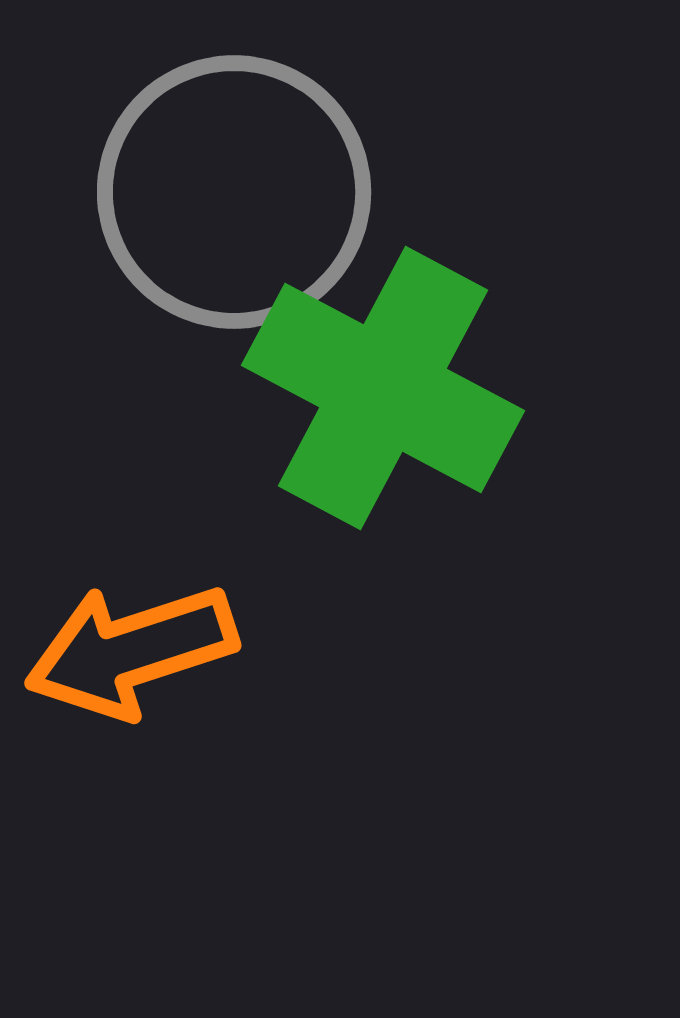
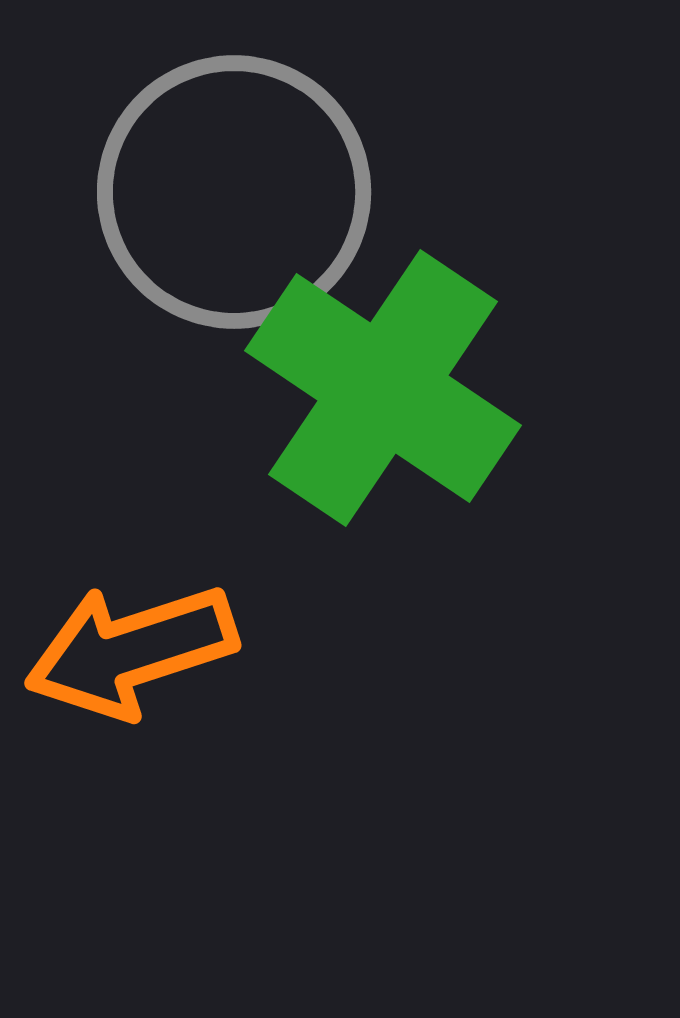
green cross: rotated 6 degrees clockwise
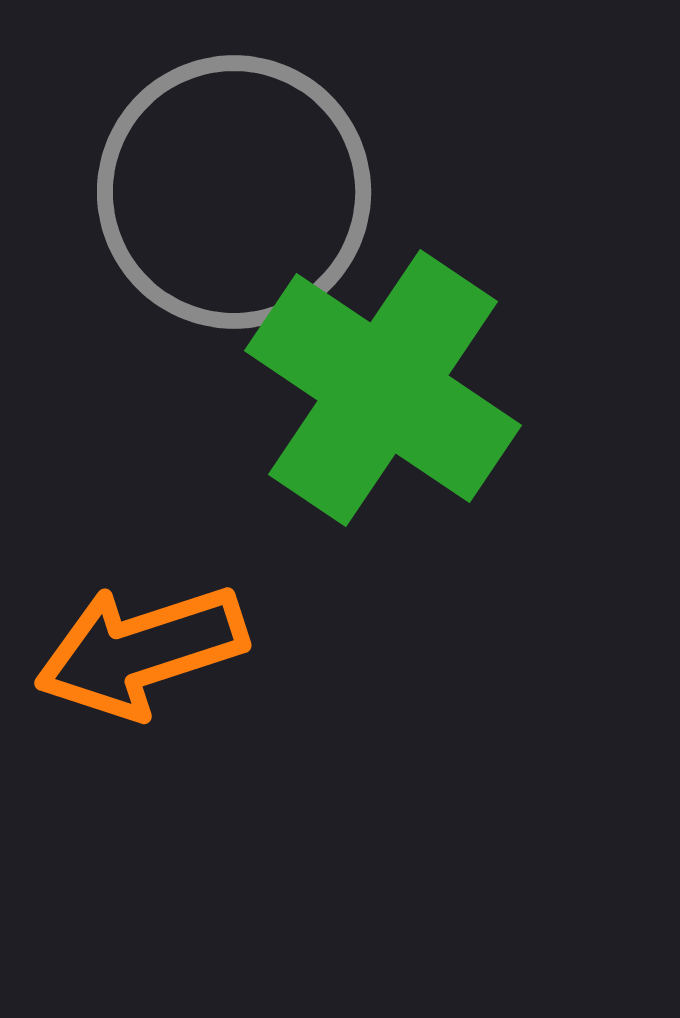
orange arrow: moved 10 px right
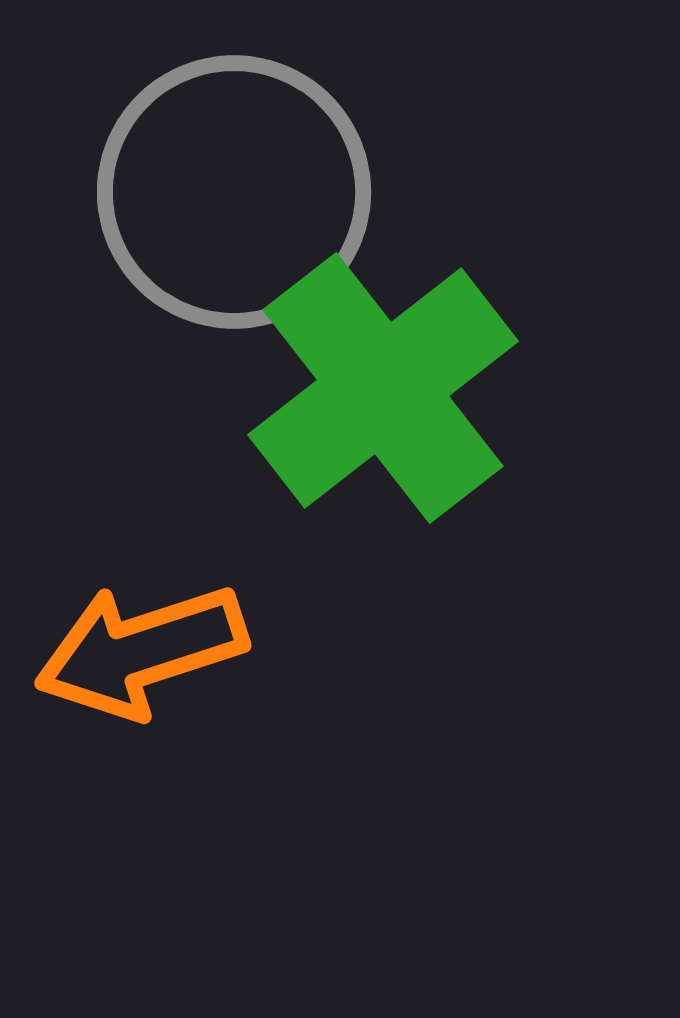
green cross: rotated 18 degrees clockwise
